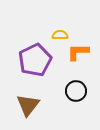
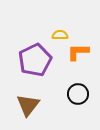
black circle: moved 2 px right, 3 px down
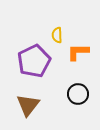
yellow semicircle: moved 3 px left; rotated 91 degrees counterclockwise
purple pentagon: moved 1 px left, 1 px down
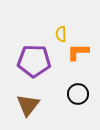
yellow semicircle: moved 4 px right, 1 px up
purple pentagon: rotated 28 degrees clockwise
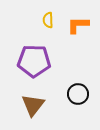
yellow semicircle: moved 13 px left, 14 px up
orange L-shape: moved 27 px up
brown triangle: moved 5 px right
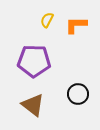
yellow semicircle: moved 1 px left; rotated 28 degrees clockwise
orange L-shape: moved 2 px left
brown triangle: rotated 30 degrees counterclockwise
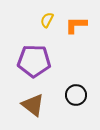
black circle: moved 2 px left, 1 px down
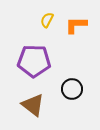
black circle: moved 4 px left, 6 px up
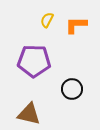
brown triangle: moved 4 px left, 9 px down; rotated 25 degrees counterclockwise
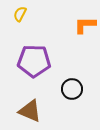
yellow semicircle: moved 27 px left, 6 px up
orange L-shape: moved 9 px right
brown triangle: moved 1 px right, 3 px up; rotated 10 degrees clockwise
